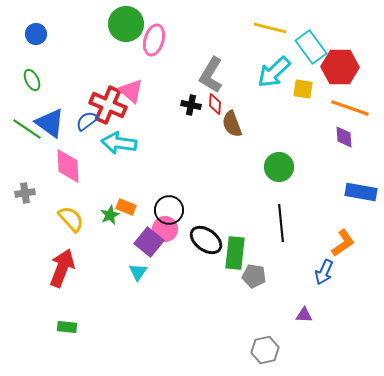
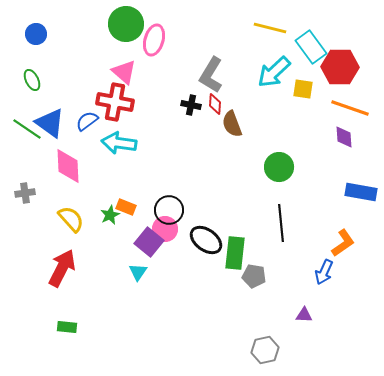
pink triangle at (131, 91): moved 7 px left, 19 px up
red cross at (108, 105): moved 7 px right, 3 px up; rotated 12 degrees counterclockwise
red arrow at (62, 268): rotated 6 degrees clockwise
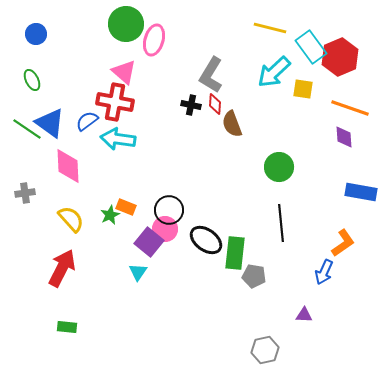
red hexagon at (340, 67): moved 10 px up; rotated 24 degrees counterclockwise
cyan arrow at (119, 143): moved 1 px left, 4 px up
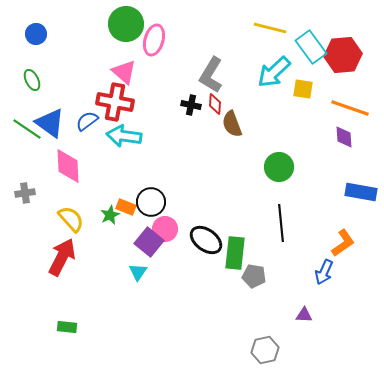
red hexagon at (340, 57): moved 3 px right, 2 px up; rotated 18 degrees clockwise
cyan arrow at (118, 139): moved 6 px right, 3 px up
black circle at (169, 210): moved 18 px left, 8 px up
red arrow at (62, 268): moved 11 px up
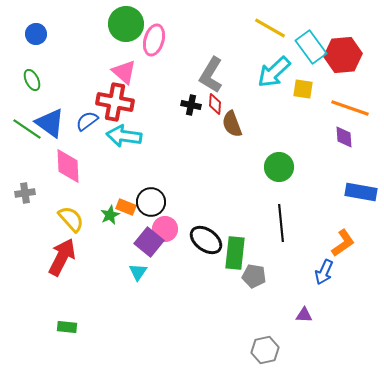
yellow line at (270, 28): rotated 16 degrees clockwise
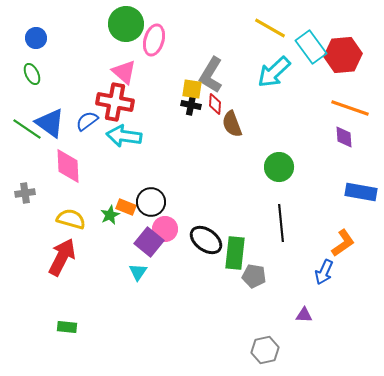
blue circle at (36, 34): moved 4 px down
green ellipse at (32, 80): moved 6 px up
yellow square at (303, 89): moved 111 px left
yellow semicircle at (71, 219): rotated 32 degrees counterclockwise
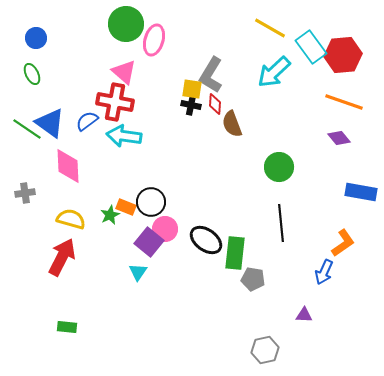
orange line at (350, 108): moved 6 px left, 6 px up
purple diamond at (344, 137): moved 5 px left, 1 px down; rotated 35 degrees counterclockwise
gray pentagon at (254, 276): moved 1 px left, 3 px down
